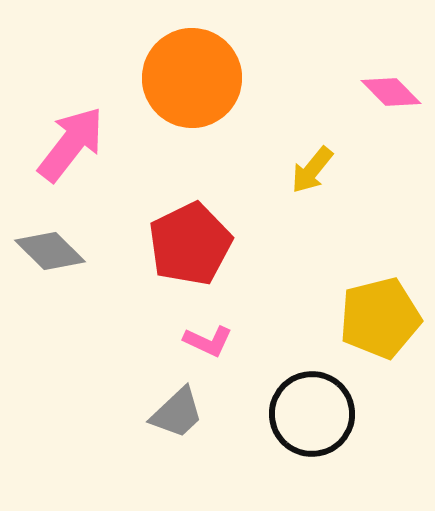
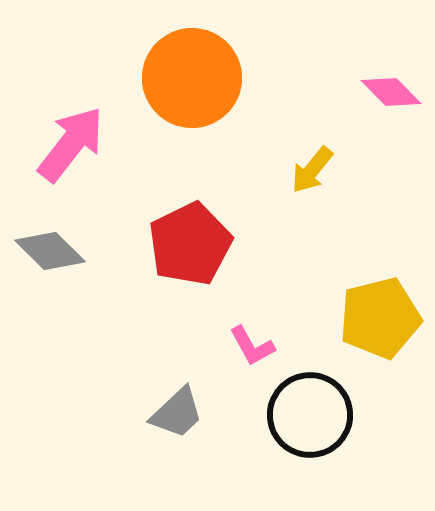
pink L-shape: moved 44 px right, 5 px down; rotated 36 degrees clockwise
black circle: moved 2 px left, 1 px down
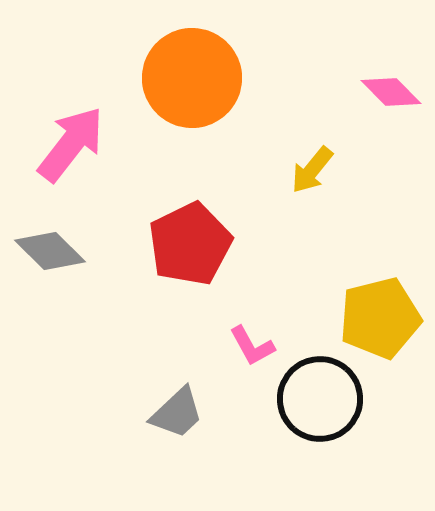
black circle: moved 10 px right, 16 px up
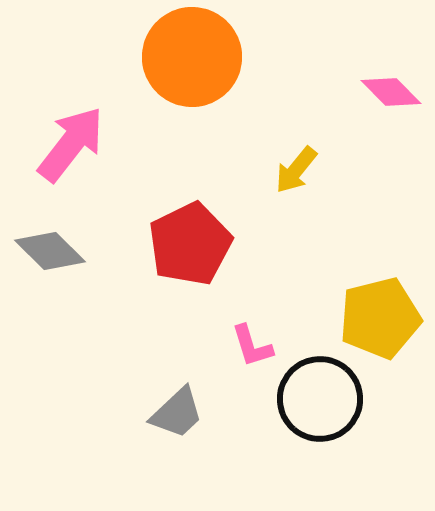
orange circle: moved 21 px up
yellow arrow: moved 16 px left
pink L-shape: rotated 12 degrees clockwise
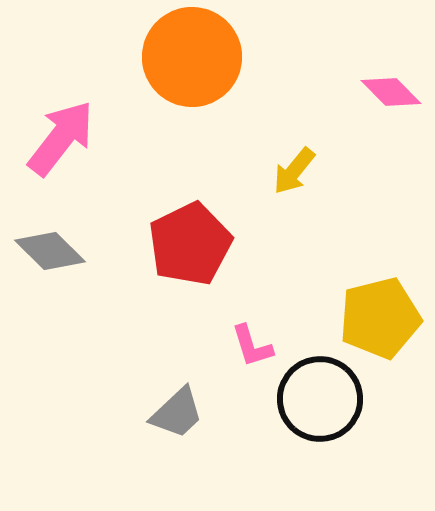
pink arrow: moved 10 px left, 6 px up
yellow arrow: moved 2 px left, 1 px down
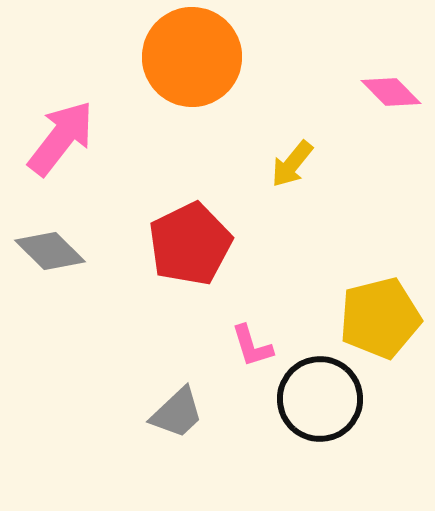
yellow arrow: moved 2 px left, 7 px up
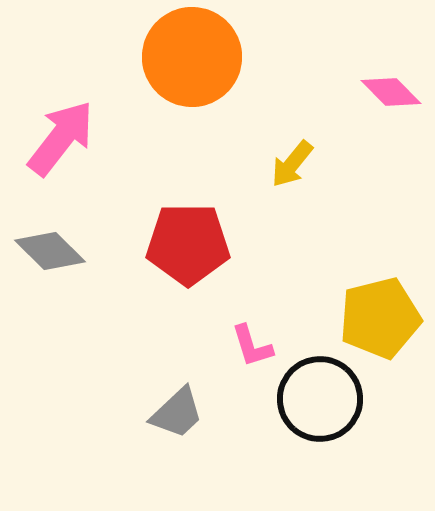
red pentagon: moved 2 px left; rotated 26 degrees clockwise
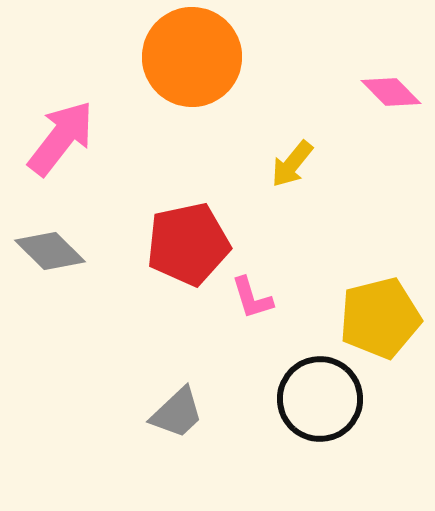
red pentagon: rotated 12 degrees counterclockwise
pink L-shape: moved 48 px up
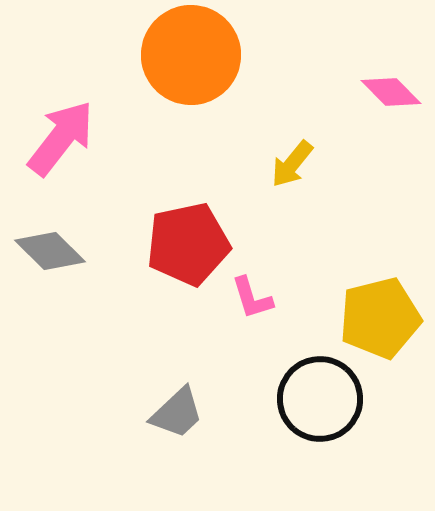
orange circle: moved 1 px left, 2 px up
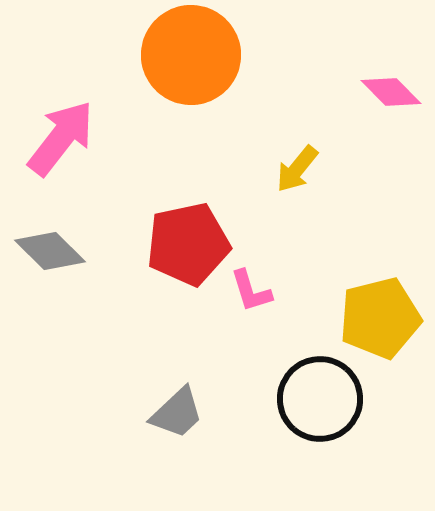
yellow arrow: moved 5 px right, 5 px down
pink L-shape: moved 1 px left, 7 px up
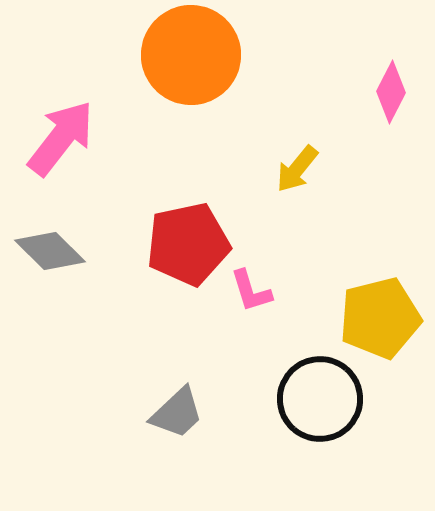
pink diamond: rotated 72 degrees clockwise
